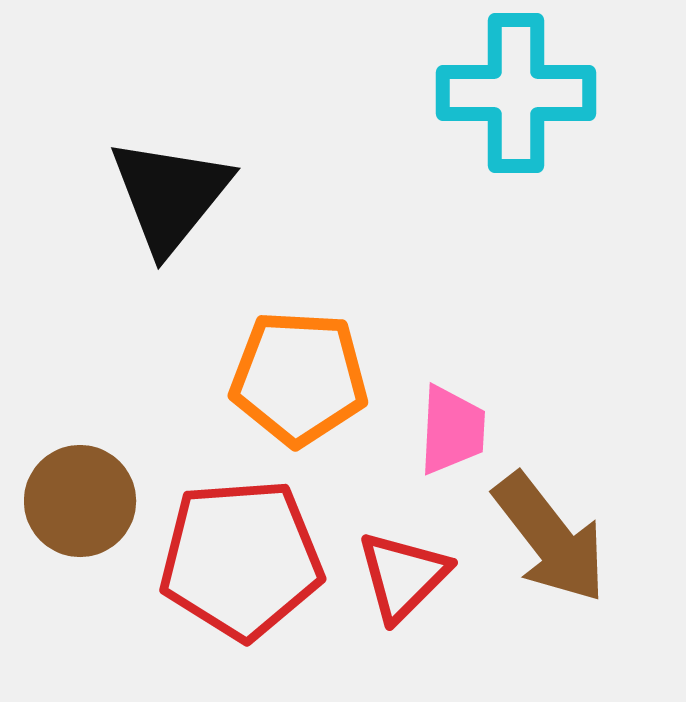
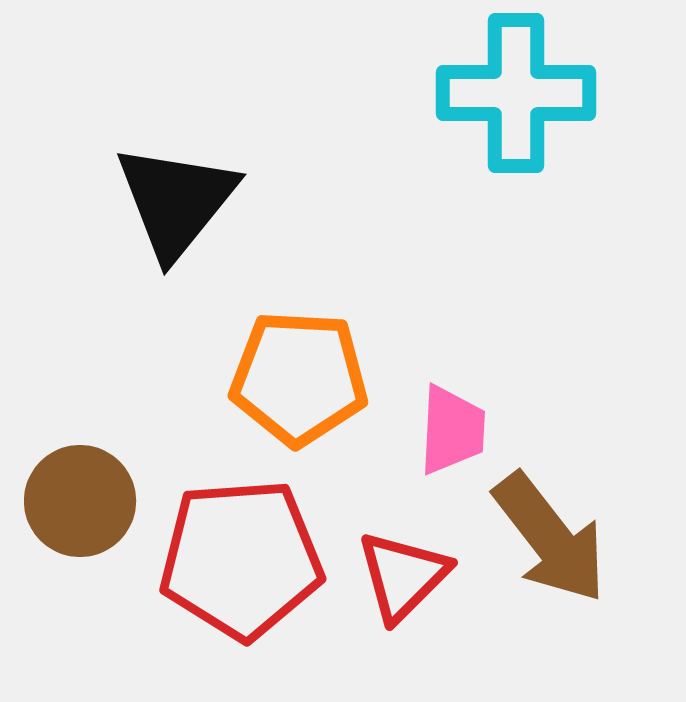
black triangle: moved 6 px right, 6 px down
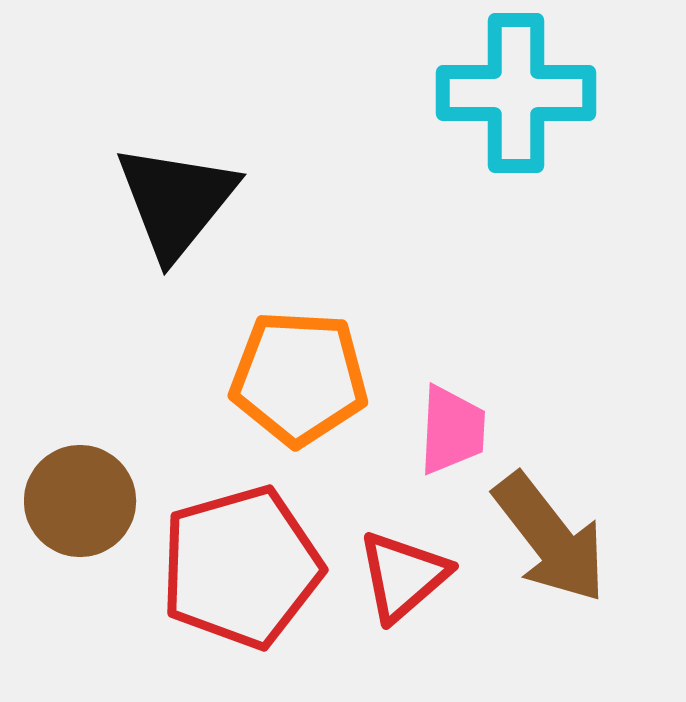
red pentagon: moved 8 px down; rotated 12 degrees counterclockwise
red triangle: rotated 4 degrees clockwise
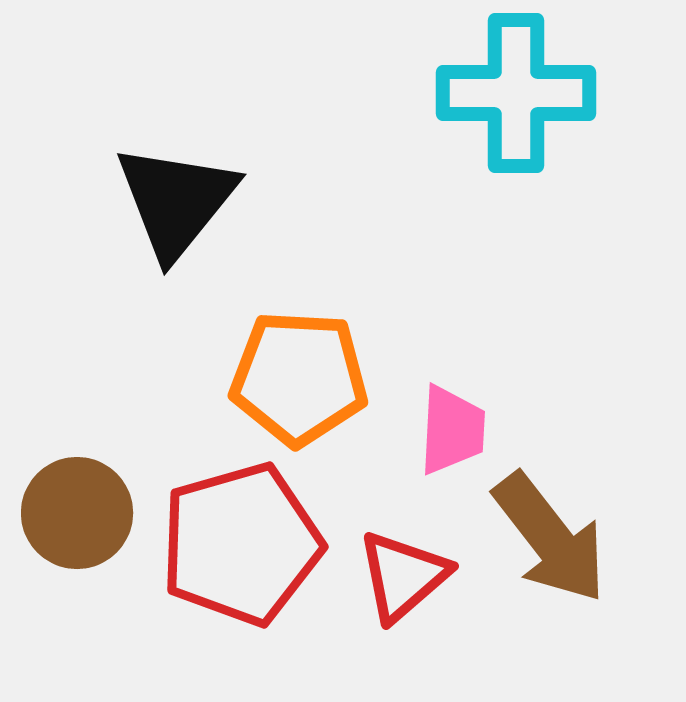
brown circle: moved 3 px left, 12 px down
red pentagon: moved 23 px up
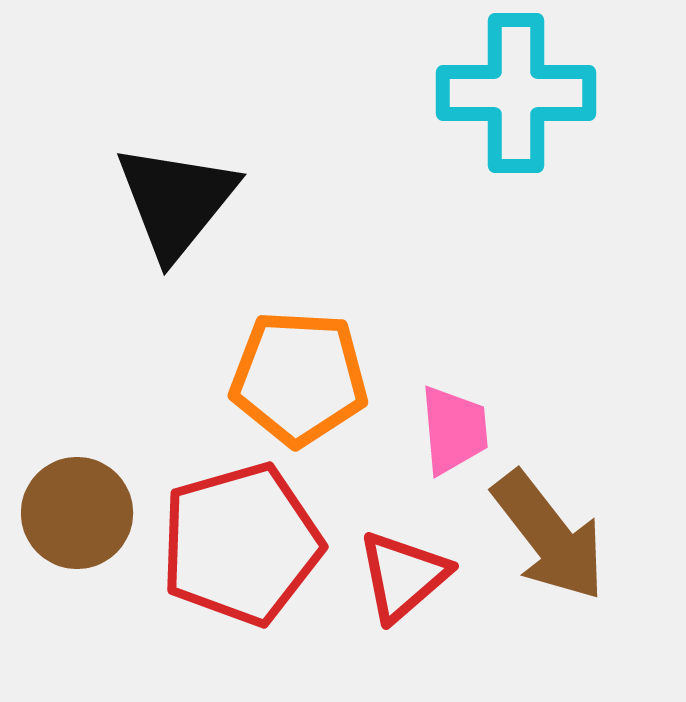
pink trapezoid: moved 2 px right; rotated 8 degrees counterclockwise
brown arrow: moved 1 px left, 2 px up
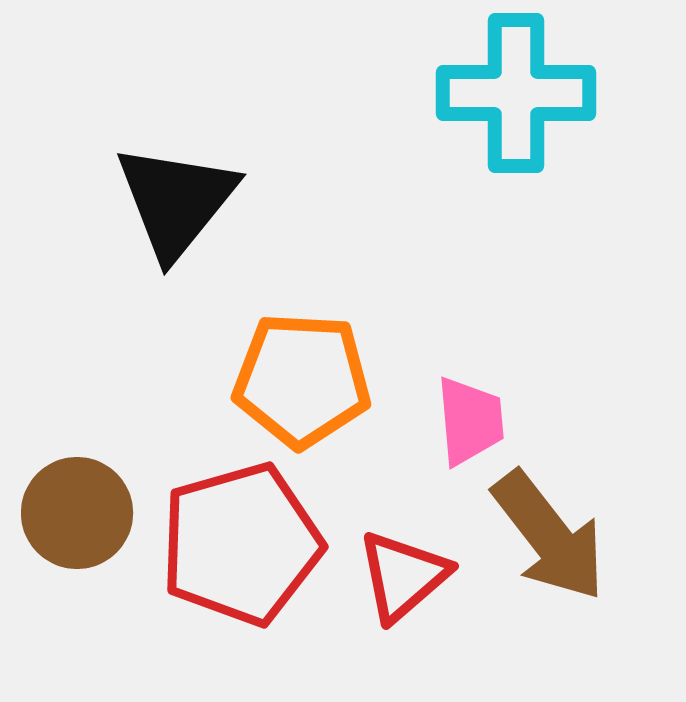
orange pentagon: moved 3 px right, 2 px down
pink trapezoid: moved 16 px right, 9 px up
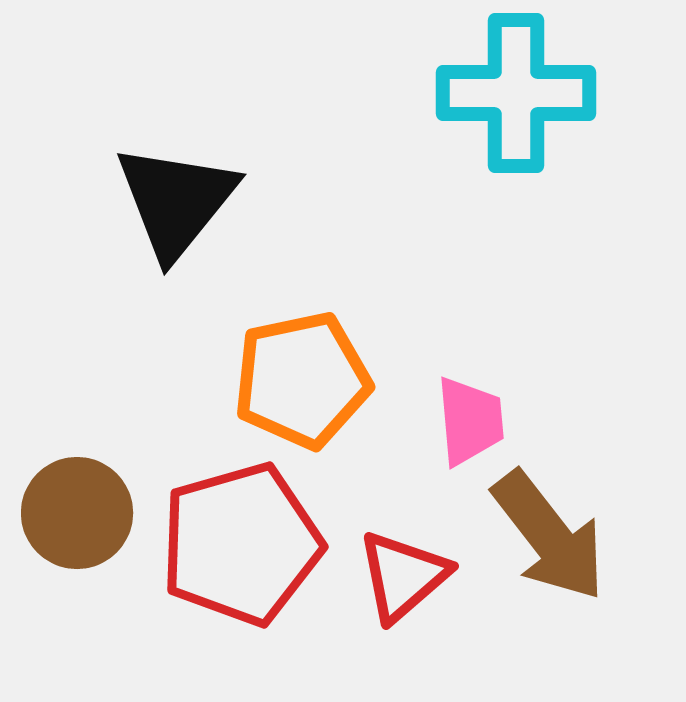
orange pentagon: rotated 15 degrees counterclockwise
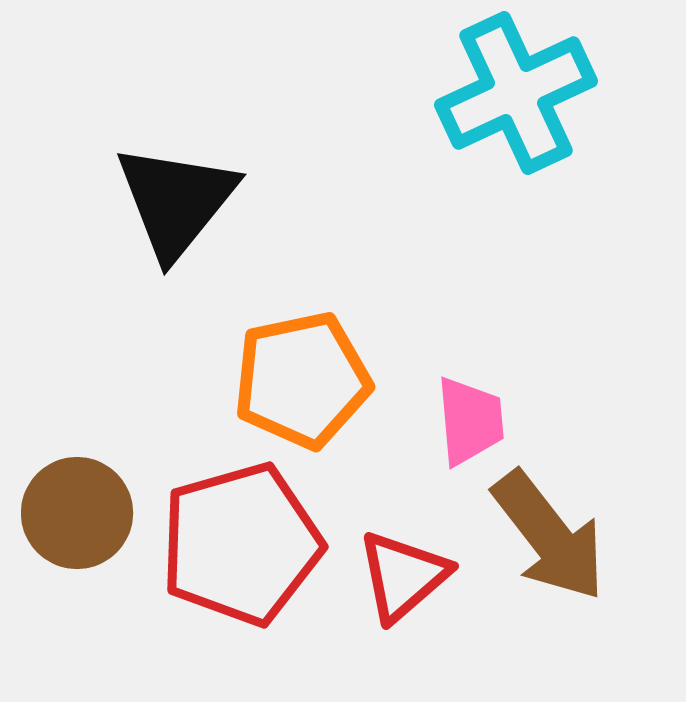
cyan cross: rotated 25 degrees counterclockwise
